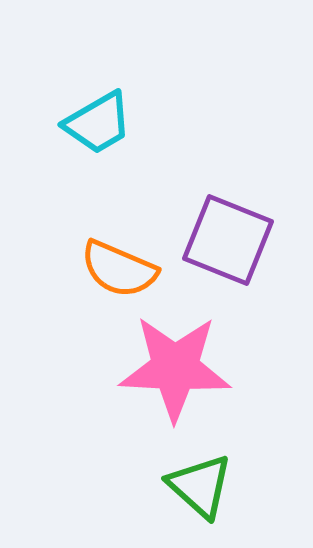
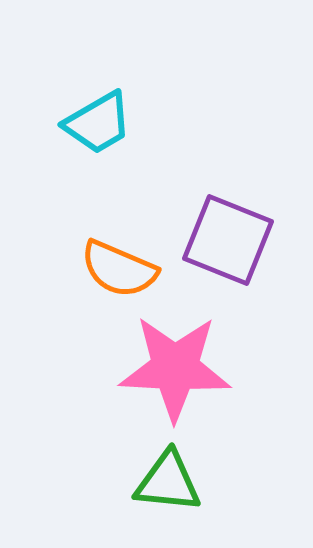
green triangle: moved 32 px left, 4 px up; rotated 36 degrees counterclockwise
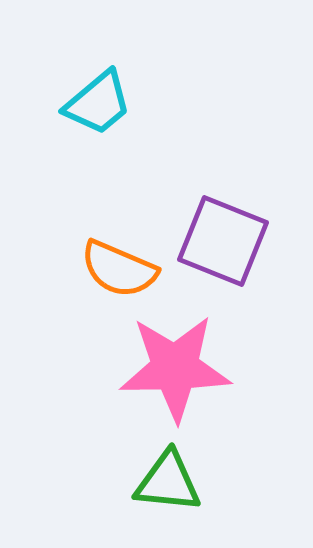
cyan trapezoid: moved 20 px up; rotated 10 degrees counterclockwise
purple square: moved 5 px left, 1 px down
pink star: rotated 4 degrees counterclockwise
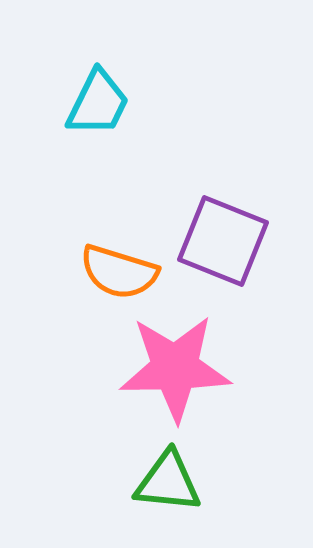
cyan trapezoid: rotated 24 degrees counterclockwise
orange semicircle: moved 3 px down; rotated 6 degrees counterclockwise
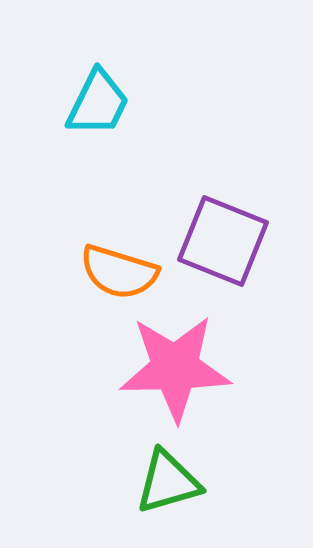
green triangle: rotated 22 degrees counterclockwise
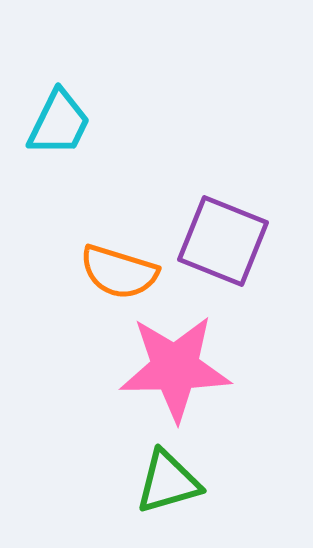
cyan trapezoid: moved 39 px left, 20 px down
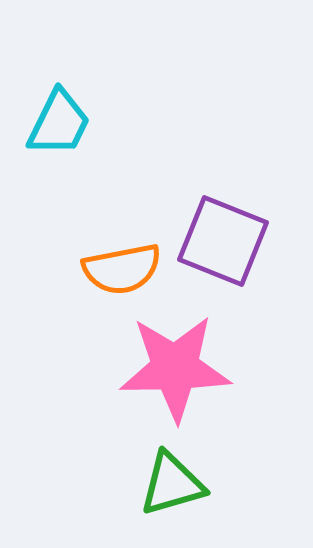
orange semicircle: moved 3 px right, 3 px up; rotated 28 degrees counterclockwise
green triangle: moved 4 px right, 2 px down
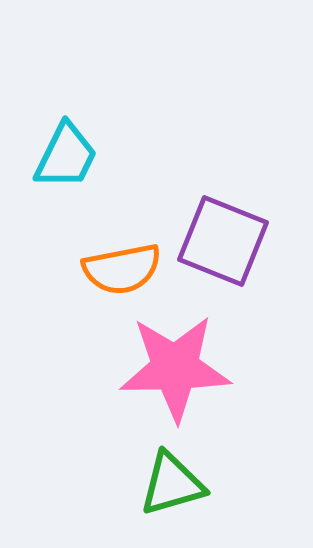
cyan trapezoid: moved 7 px right, 33 px down
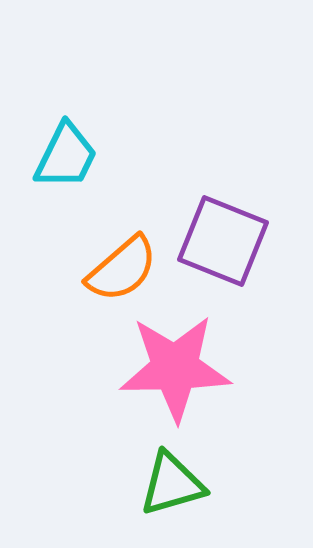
orange semicircle: rotated 30 degrees counterclockwise
